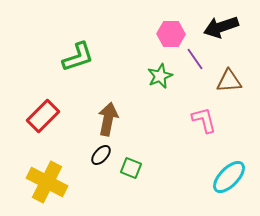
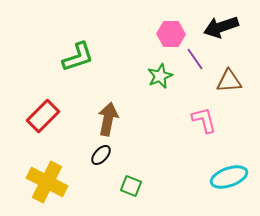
green square: moved 18 px down
cyan ellipse: rotated 27 degrees clockwise
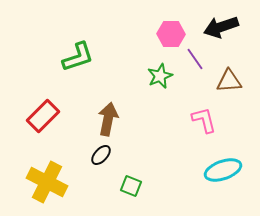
cyan ellipse: moved 6 px left, 7 px up
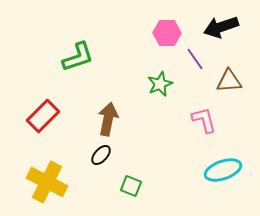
pink hexagon: moved 4 px left, 1 px up
green star: moved 8 px down
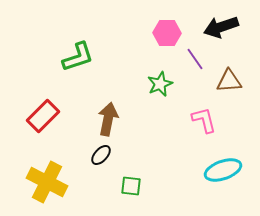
green square: rotated 15 degrees counterclockwise
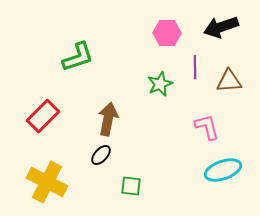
purple line: moved 8 px down; rotated 35 degrees clockwise
pink L-shape: moved 3 px right, 7 px down
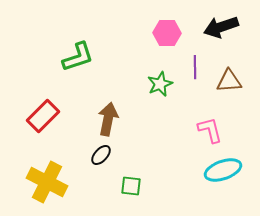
pink L-shape: moved 3 px right, 3 px down
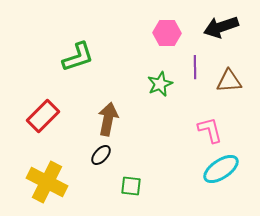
cyan ellipse: moved 2 px left, 1 px up; rotated 15 degrees counterclockwise
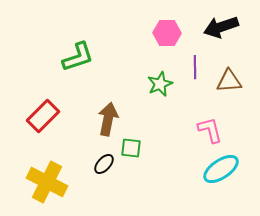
black ellipse: moved 3 px right, 9 px down
green square: moved 38 px up
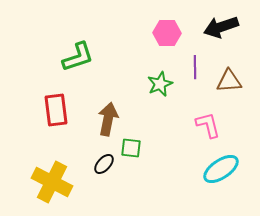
red rectangle: moved 13 px right, 6 px up; rotated 52 degrees counterclockwise
pink L-shape: moved 2 px left, 5 px up
yellow cross: moved 5 px right
